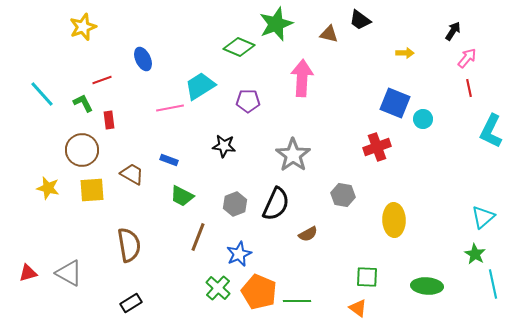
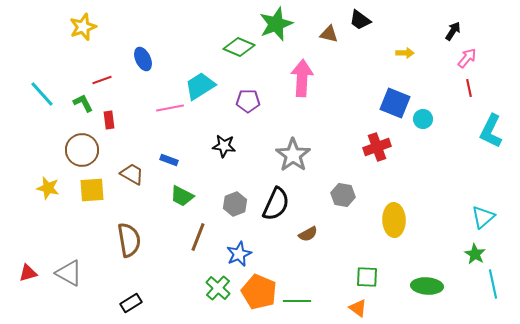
brown semicircle at (129, 245): moved 5 px up
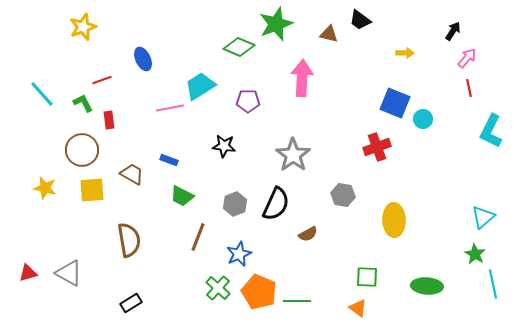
yellow star at (48, 188): moved 3 px left
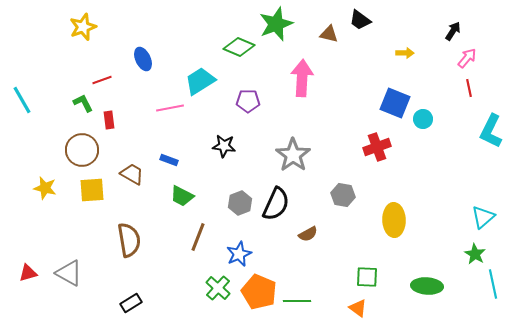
cyan trapezoid at (200, 86): moved 5 px up
cyan line at (42, 94): moved 20 px left, 6 px down; rotated 12 degrees clockwise
gray hexagon at (235, 204): moved 5 px right, 1 px up
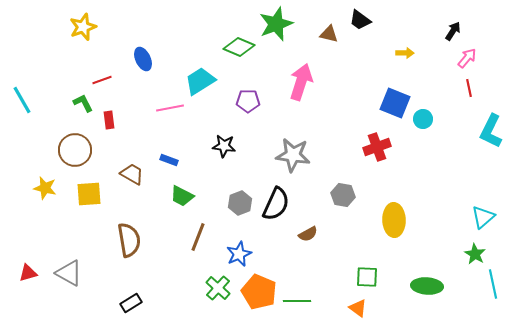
pink arrow at (302, 78): moved 1 px left, 4 px down; rotated 15 degrees clockwise
brown circle at (82, 150): moved 7 px left
gray star at (293, 155): rotated 28 degrees counterclockwise
yellow square at (92, 190): moved 3 px left, 4 px down
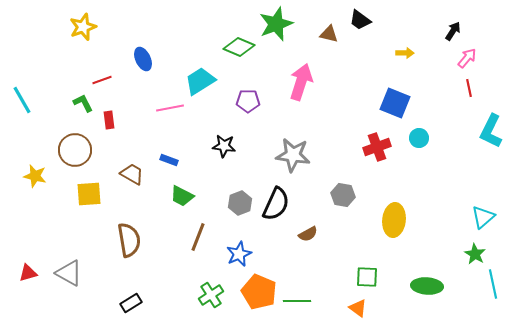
cyan circle at (423, 119): moved 4 px left, 19 px down
yellow star at (45, 188): moved 10 px left, 12 px up
yellow ellipse at (394, 220): rotated 8 degrees clockwise
green cross at (218, 288): moved 7 px left, 7 px down; rotated 15 degrees clockwise
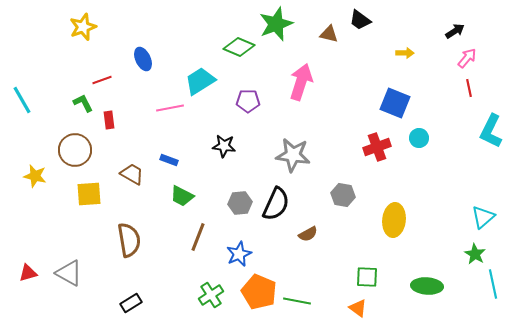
black arrow at (453, 31): moved 2 px right; rotated 24 degrees clockwise
gray hexagon at (240, 203): rotated 15 degrees clockwise
green line at (297, 301): rotated 12 degrees clockwise
